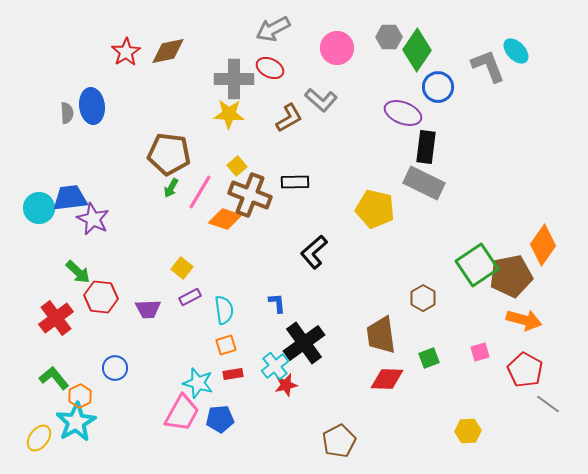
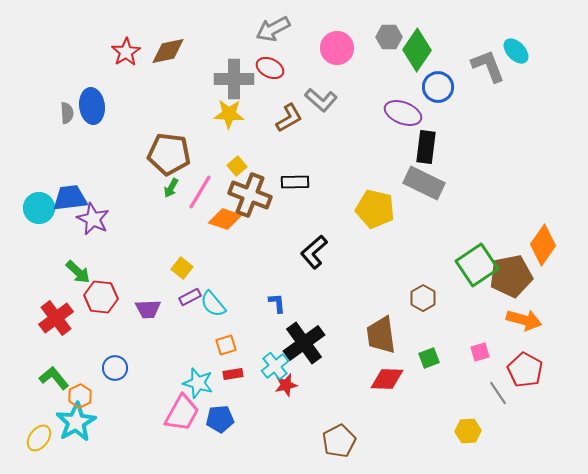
cyan semicircle at (224, 310): moved 11 px left, 6 px up; rotated 148 degrees clockwise
gray line at (548, 404): moved 50 px left, 11 px up; rotated 20 degrees clockwise
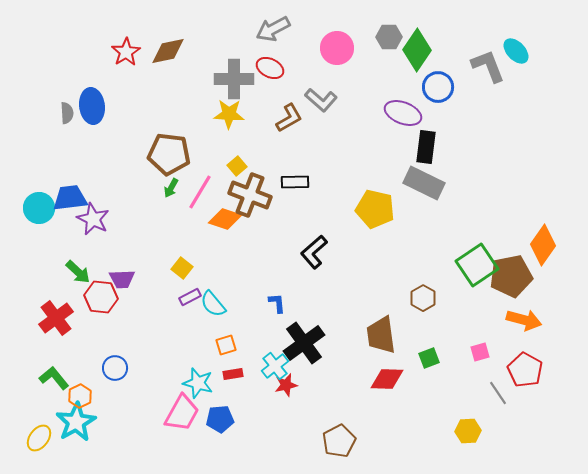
purple trapezoid at (148, 309): moved 26 px left, 30 px up
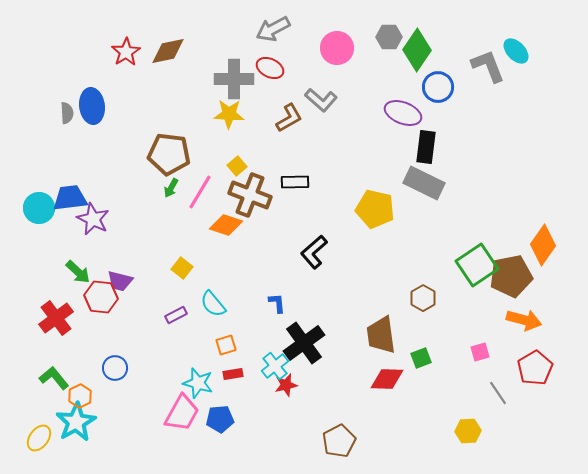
orange diamond at (225, 219): moved 1 px right, 6 px down
purple trapezoid at (122, 279): moved 2 px left, 2 px down; rotated 16 degrees clockwise
purple rectangle at (190, 297): moved 14 px left, 18 px down
green square at (429, 358): moved 8 px left
red pentagon at (525, 370): moved 10 px right, 2 px up; rotated 12 degrees clockwise
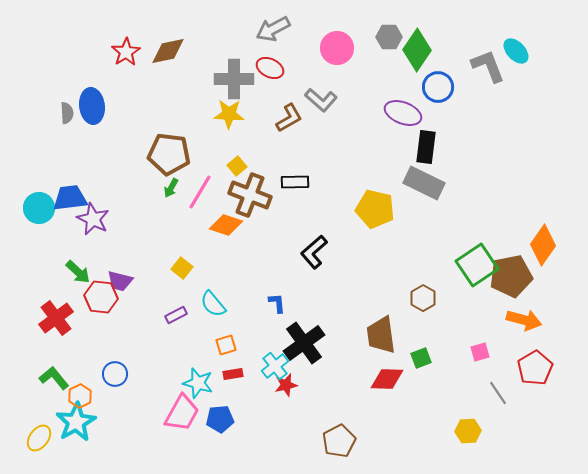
blue circle at (115, 368): moved 6 px down
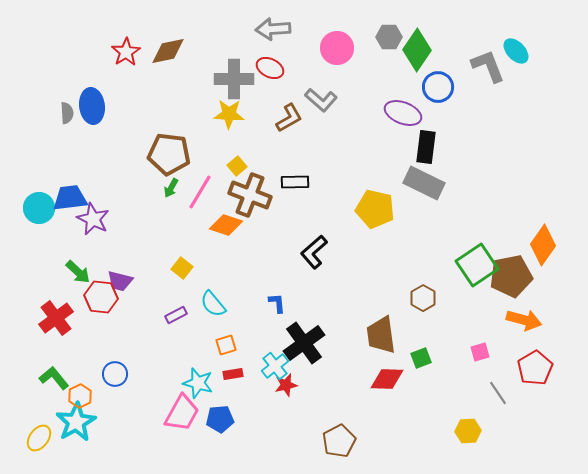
gray arrow at (273, 29): rotated 24 degrees clockwise
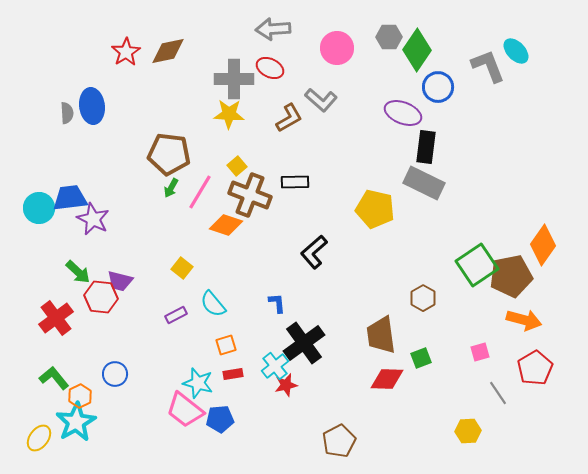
pink trapezoid at (182, 413): moved 3 px right, 3 px up; rotated 99 degrees clockwise
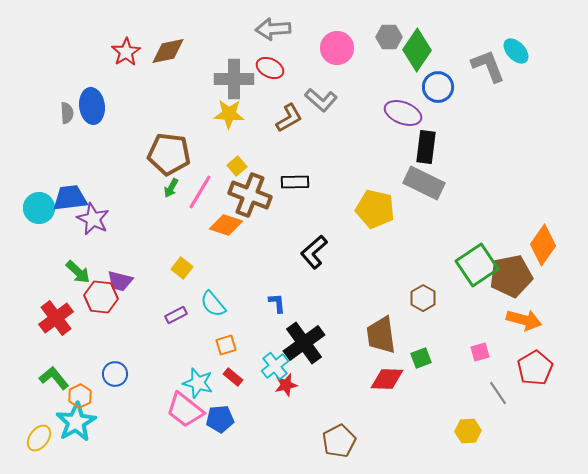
red rectangle at (233, 374): moved 3 px down; rotated 48 degrees clockwise
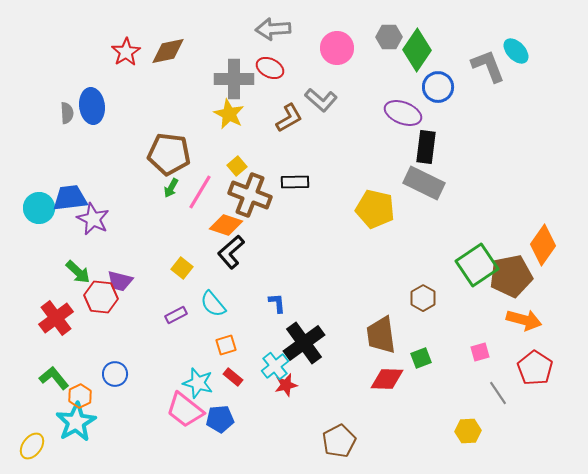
yellow star at (229, 114): rotated 24 degrees clockwise
black L-shape at (314, 252): moved 83 px left
red pentagon at (535, 368): rotated 8 degrees counterclockwise
yellow ellipse at (39, 438): moved 7 px left, 8 px down
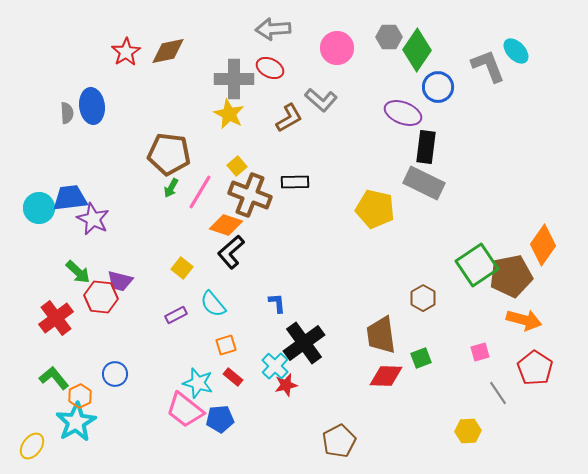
cyan cross at (275, 366): rotated 8 degrees counterclockwise
red diamond at (387, 379): moved 1 px left, 3 px up
